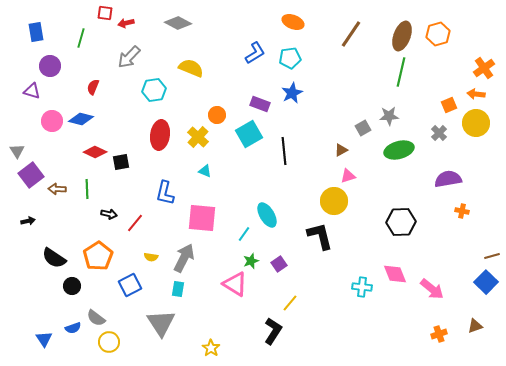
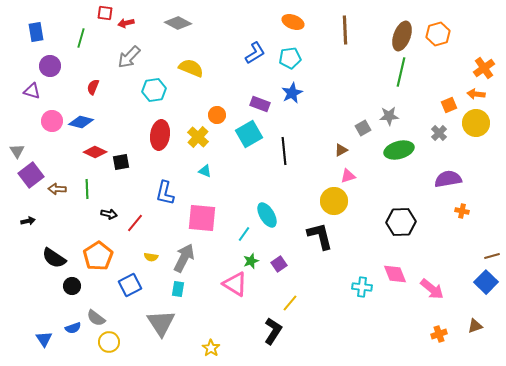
brown line at (351, 34): moved 6 px left, 4 px up; rotated 36 degrees counterclockwise
blue diamond at (81, 119): moved 3 px down
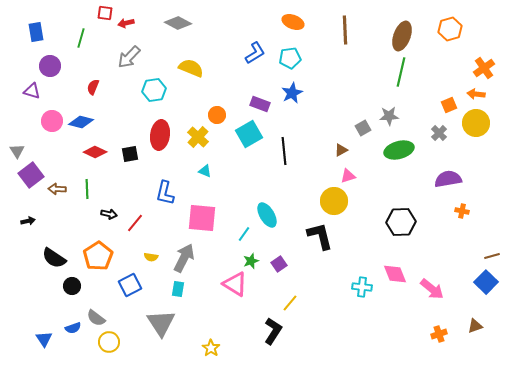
orange hexagon at (438, 34): moved 12 px right, 5 px up
black square at (121, 162): moved 9 px right, 8 px up
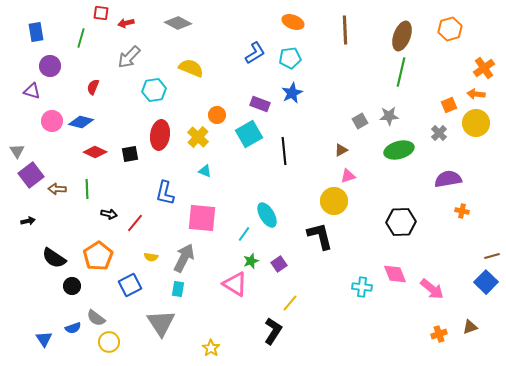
red square at (105, 13): moved 4 px left
gray square at (363, 128): moved 3 px left, 7 px up
brown triangle at (475, 326): moved 5 px left, 1 px down
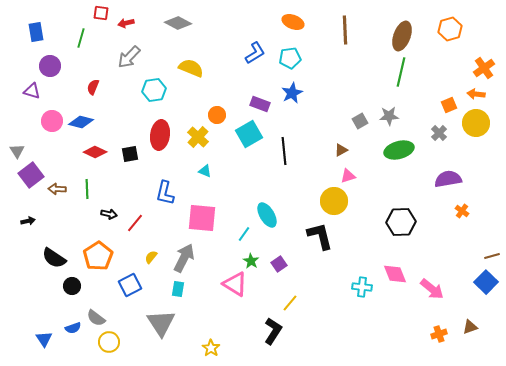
orange cross at (462, 211): rotated 24 degrees clockwise
yellow semicircle at (151, 257): rotated 120 degrees clockwise
green star at (251, 261): rotated 21 degrees counterclockwise
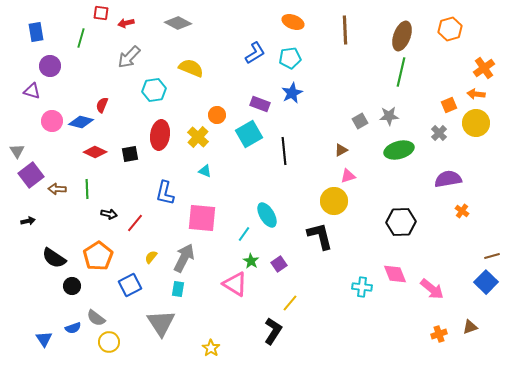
red semicircle at (93, 87): moved 9 px right, 18 px down
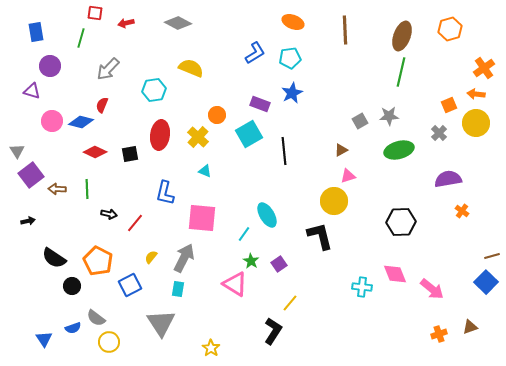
red square at (101, 13): moved 6 px left
gray arrow at (129, 57): moved 21 px left, 12 px down
orange pentagon at (98, 256): moved 5 px down; rotated 12 degrees counterclockwise
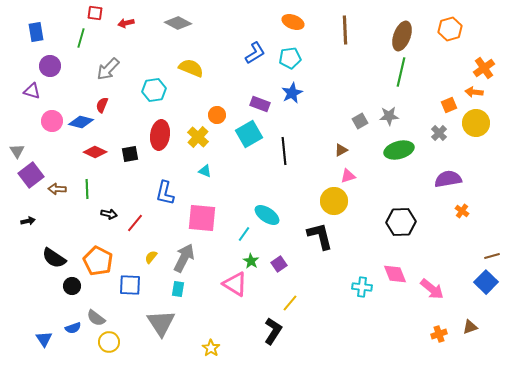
orange arrow at (476, 94): moved 2 px left, 2 px up
cyan ellipse at (267, 215): rotated 25 degrees counterclockwise
blue square at (130, 285): rotated 30 degrees clockwise
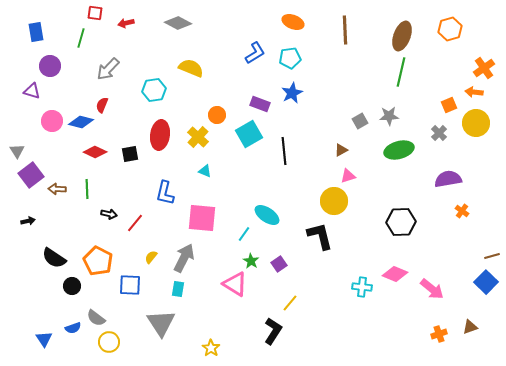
pink diamond at (395, 274): rotated 45 degrees counterclockwise
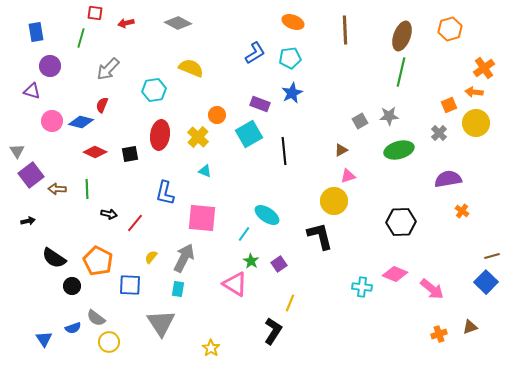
yellow line at (290, 303): rotated 18 degrees counterclockwise
